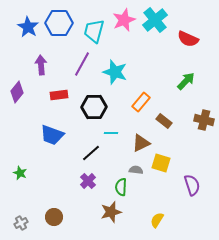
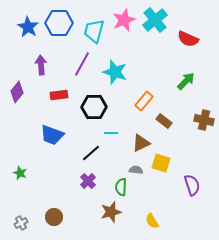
orange rectangle: moved 3 px right, 1 px up
yellow semicircle: moved 5 px left, 1 px down; rotated 63 degrees counterclockwise
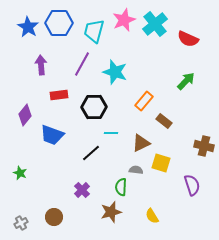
cyan cross: moved 4 px down
purple diamond: moved 8 px right, 23 px down
brown cross: moved 26 px down
purple cross: moved 6 px left, 9 px down
yellow semicircle: moved 5 px up
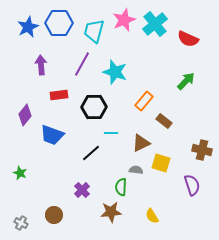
blue star: rotated 15 degrees clockwise
brown cross: moved 2 px left, 4 px down
brown star: rotated 10 degrees clockwise
brown circle: moved 2 px up
gray cross: rotated 32 degrees counterclockwise
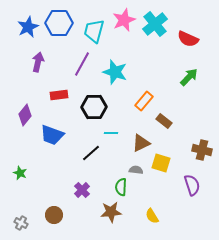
purple arrow: moved 3 px left, 3 px up; rotated 18 degrees clockwise
green arrow: moved 3 px right, 4 px up
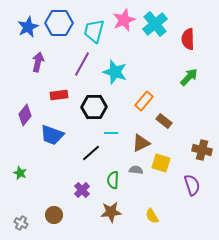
red semicircle: rotated 65 degrees clockwise
green semicircle: moved 8 px left, 7 px up
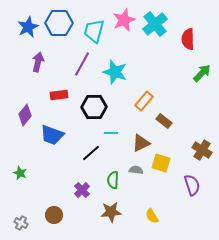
green arrow: moved 13 px right, 4 px up
brown cross: rotated 18 degrees clockwise
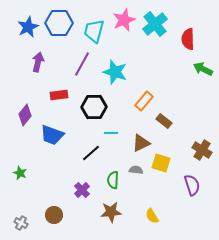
green arrow: moved 1 px right, 4 px up; rotated 108 degrees counterclockwise
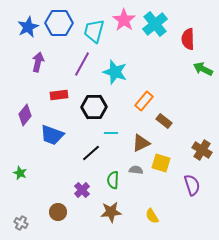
pink star: rotated 15 degrees counterclockwise
brown circle: moved 4 px right, 3 px up
